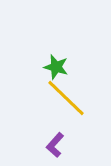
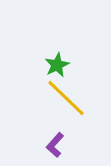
green star: moved 1 px right, 2 px up; rotated 30 degrees clockwise
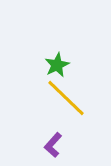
purple L-shape: moved 2 px left
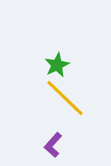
yellow line: moved 1 px left
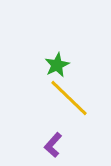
yellow line: moved 4 px right
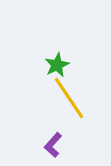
yellow line: rotated 12 degrees clockwise
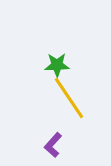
green star: rotated 25 degrees clockwise
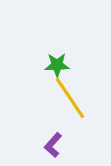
yellow line: moved 1 px right
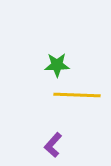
yellow line: moved 7 px right, 3 px up; rotated 54 degrees counterclockwise
